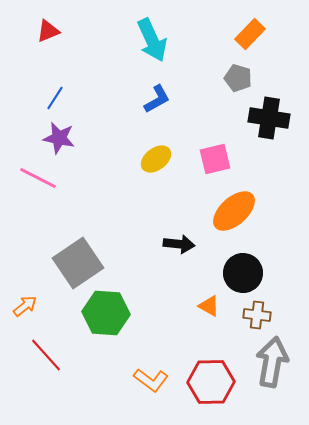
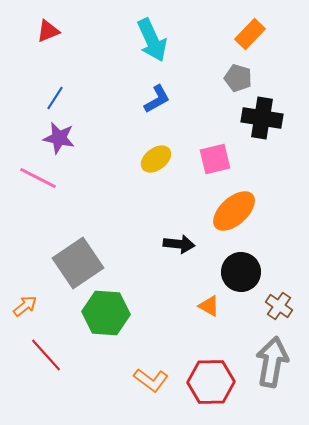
black cross: moved 7 px left
black circle: moved 2 px left, 1 px up
brown cross: moved 22 px right, 9 px up; rotated 28 degrees clockwise
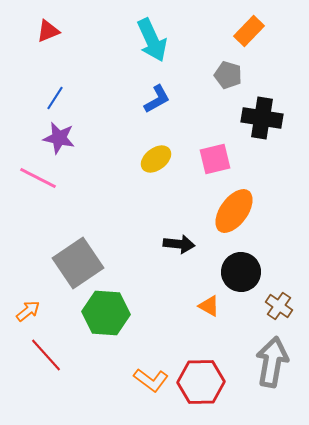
orange rectangle: moved 1 px left, 3 px up
gray pentagon: moved 10 px left, 3 px up
orange ellipse: rotated 12 degrees counterclockwise
orange arrow: moved 3 px right, 5 px down
red hexagon: moved 10 px left
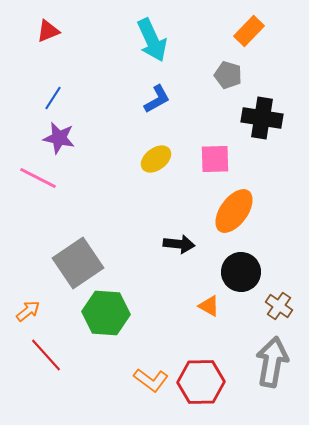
blue line: moved 2 px left
pink square: rotated 12 degrees clockwise
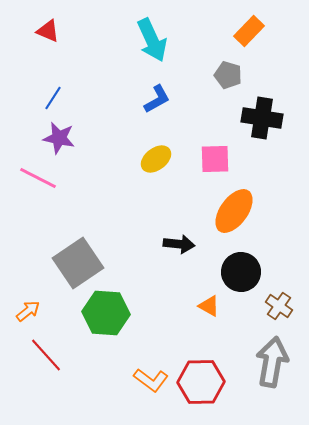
red triangle: rotated 45 degrees clockwise
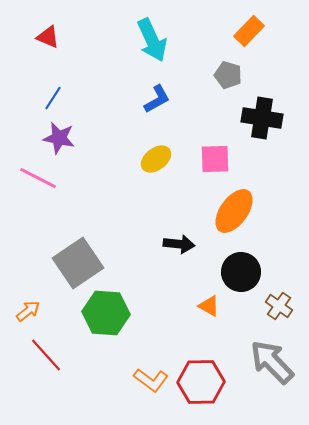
red triangle: moved 6 px down
gray arrow: rotated 54 degrees counterclockwise
